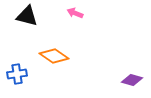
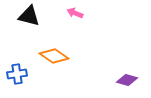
black triangle: moved 2 px right
purple diamond: moved 5 px left
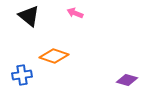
black triangle: rotated 25 degrees clockwise
orange diamond: rotated 16 degrees counterclockwise
blue cross: moved 5 px right, 1 px down
